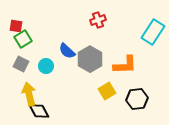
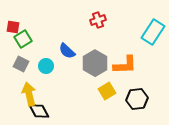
red square: moved 3 px left, 1 px down
gray hexagon: moved 5 px right, 4 px down
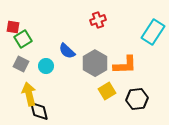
black diamond: rotated 15 degrees clockwise
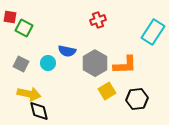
red square: moved 3 px left, 10 px up
green square: moved 1 px right, 11 px up; rotated 30 degrees counterclockwise
blue semicircle: rotated 30 degrees counterclockwise
cyan circle: moved 2 px right, 3 px up
yellow arrow: rotated 115 degrees clockwise
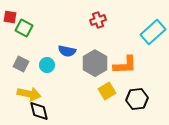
cyan rectangle: rotated 15 degrees clockwise
cyan circle: moved 1 px left, 2 px down
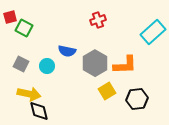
red square: rotated 24 degrees counterclockwise
cyan circle: moved 1 px down
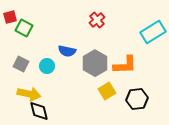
red cross: moved 1 px left; rotated 21 degrees counterclockwise
cyan rectangle: rotated 10 degrees clockwise
